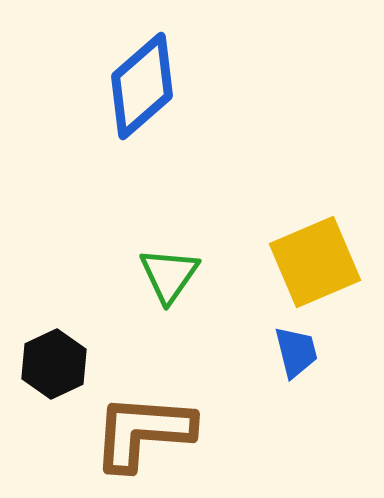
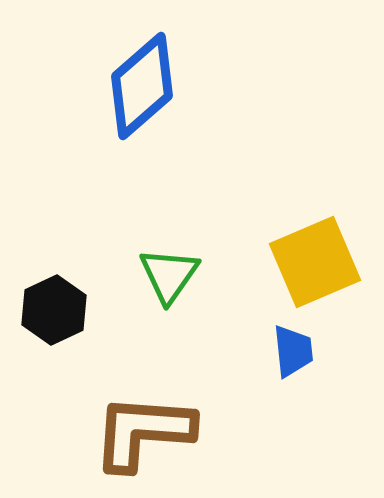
blue trapezoid: moved 3 px left, 1 px up; rotated 8 degrees clockwise
black hexagon: moved 54 px up
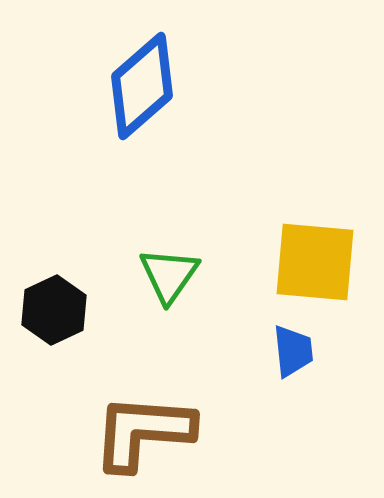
yellow square: rotated 28 degrees clockwise
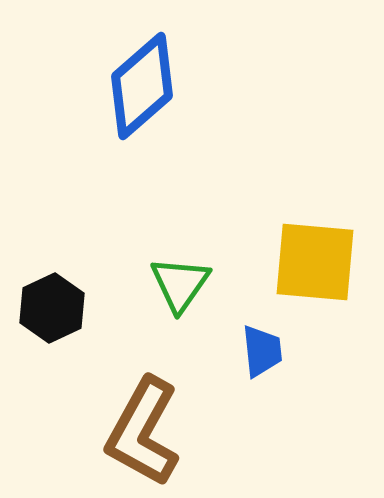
green triangle: moved 11 px right, 9 px down
black hexagon: moved 2 px left, 2 px up
blue trapezoid: moved 31 px left
brown L-shape: rotated 65 degrees counterclockwise
